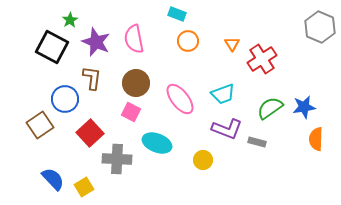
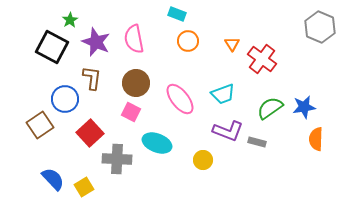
red cross: rotated 20 degrees counterclockwise
purple L-shape: moved 1 px right, 2 px down
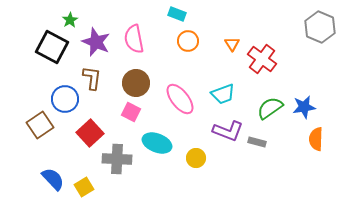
yellow circle: moved 7 px left, 2 px up
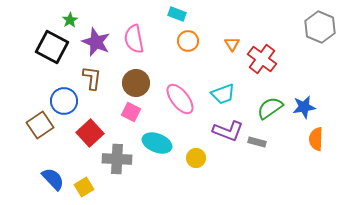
blue circle: moved 1 px left, 2 px down
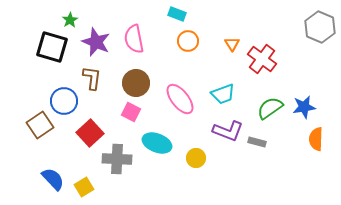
black square: rotated 12 degrees counterclockwise
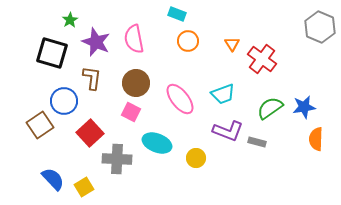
black square: moved 6 px down
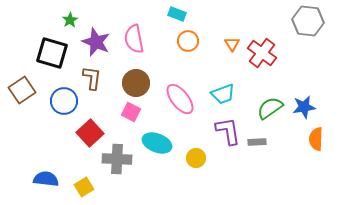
gray hexagon: moved 12 px left, 6 px up; rotated 16 degrees counterclockwise
red cross: moved 6 px up
brown square: moved 18 px left, 35 px up
purple L-shape: rotated 120 degrees counterclockwise
gray rectangle: rotated 18 degrees counterclockwise
blue semicircle: moved 7 px left; rotated 40 degrees counterclockwise
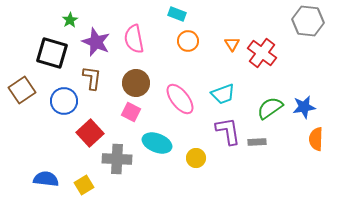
yellow square: moved 2 px up
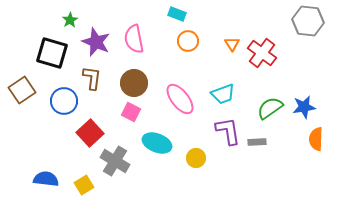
brown circle: moved 2 px left
gray cross: moved 2 px left, 2 px down; rotated 28 degrees clockwise
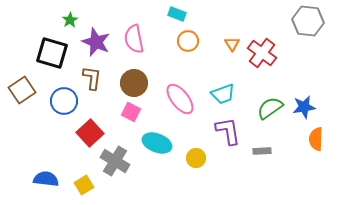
gray rectangle: moved 5 px right, 9 px down
